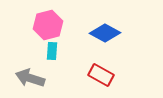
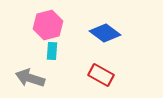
blue diamond: rotated 8 degrees clockwise
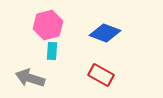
blue diamond: rotated 16 degrees counterclockwise
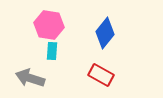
pink hexagon: moved 1 px right; rotated 24 degrees clockwise
blue diamond: rotated 72 degrees counterclockwise
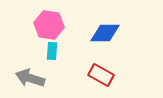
blue diamond: rotated 52 degrees clockwise
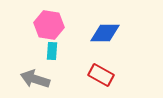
gray arrow: moved 5 px right, 1 px down
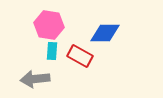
red rectangle: moved 21 px left, 19 px up
gray arrow: rotated 24 degrees counterclockwise
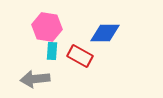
pink hexagon: moved 2 px left, 2 px down
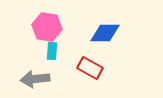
red rectangle: moved 10 px right, 12 px down
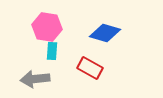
blue diamond: rotated 16 degrees clockwise
